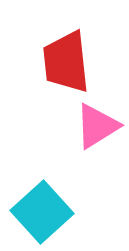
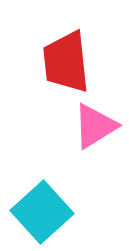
pink triangle: moved 2 px left
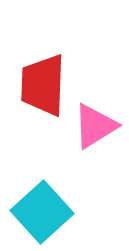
red trapezoid: moved 23 px left, 23 px down; rotated 8 degrees clockwise
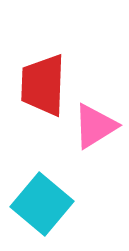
cyan square: moved 8 px up; rotated 8 degrees counterclockwise
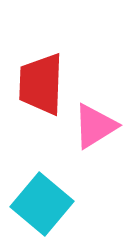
red trapezoid: moved 2 px left, 1 px up
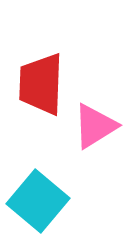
cyan square: moved 4 px left, 3 px up
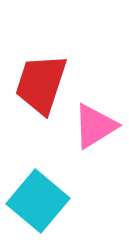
red trapezoid: rotated 16 degrees clockwise
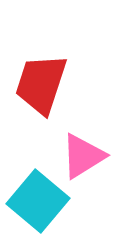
pink triangle: moved 12 px left, 30 px down
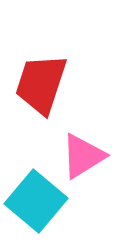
cyan square: moved 2 px left
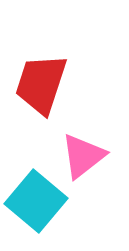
pink triangle: rotated 6 degrees counterclockwise
